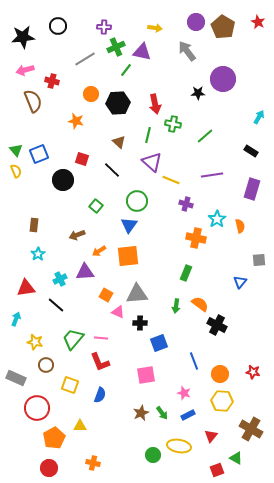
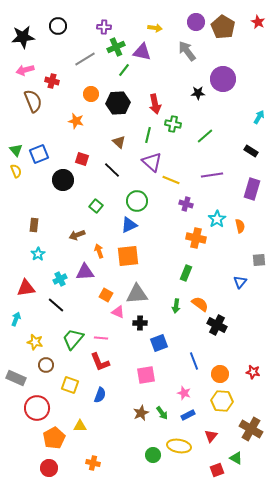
green line at (126, 70): moved 2 px left
blue triangle at (129, 225): rotated 30 degrees clockwise
orange arrow at (99, 251): rotated 104 degrees clockwise
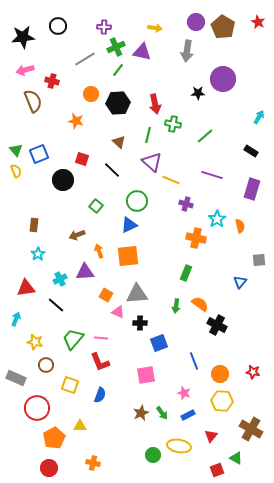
gray arrow at (187, 51): rotated 135 degrees counterclockwise
green line at (124, 70): moved 6 px left
purple line at (212, 175): rotated 25 degrees clockwise
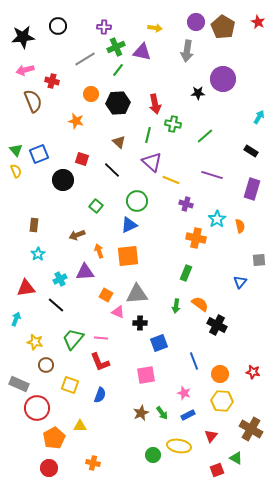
gray rectangle at (16, 378): moved 3 px right, 6 px down
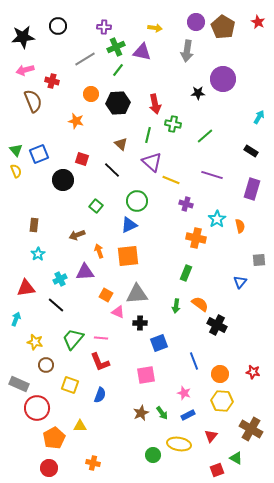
brown triangle at (119, 142): moved 2 px right, 2 px down
yellow ellipse at (179, 446): moved 2 px up
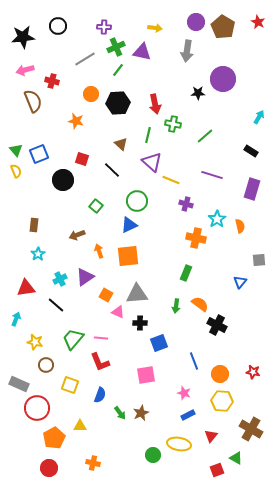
purple triangle at (85, 272): moved 5 px down; rotated 30 degrees counterclockwise
green arrow at (162, 413): moved 42 px left
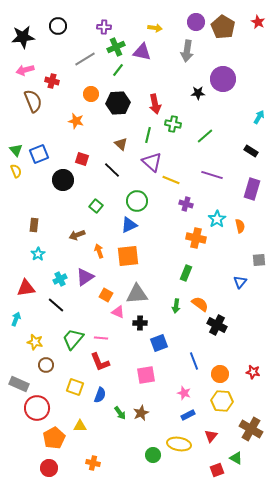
yellow square at (70, 385): moved 5 px right, 2 px down
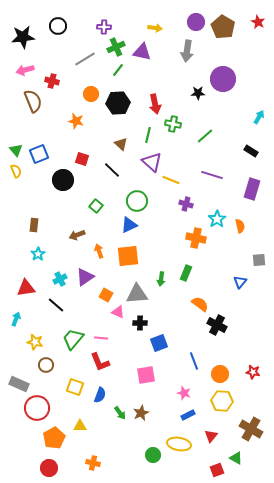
green arrow at (176, 306): moved 15 px left, 27 px up
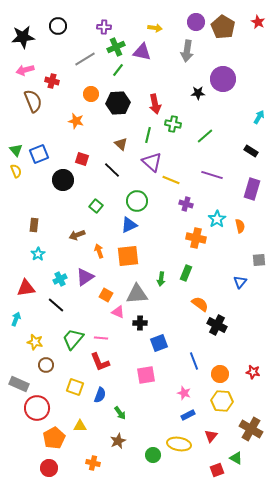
brown star at (141, 413): moved 23 px left, 28 px down
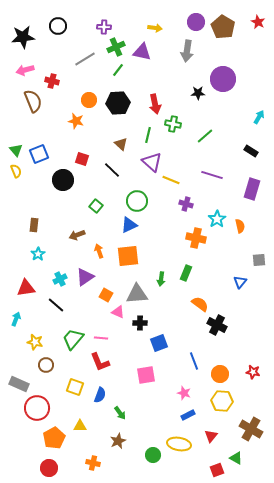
orange circle at (91, 94): moved 2 px left, 6 px down
